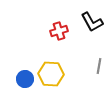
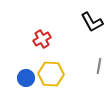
red cross: moved 17 px left, 8 px down; rotated 12 degrees counterclockwise
blue circle: moved 1 px right, 1 px up
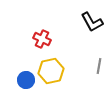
red cross: rotated 36 degrees counterclockwise
yellow hexagon: moved 3 px up; rotated 15 degrees counterclockwise
blue circle: moved 2 px down
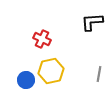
black L-shape: rotated 115 degrees clockwise
gray line: moved 8 px down
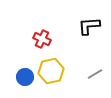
black L-shape: moved 3 px left, 4 px down
gray line: moved 4 px left; rotated 49 degrees clockwise
blue circle: moved 1 px left, 3 px up
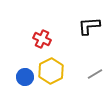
yellow hexagon: rotated 15 degrees counterclockwise
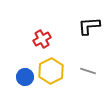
red cross: rotated 36 degrees clockwise
gray line: moved 7 px left, 3 px up; rotated 49 degrees clockwise
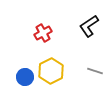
black L-shape: rotated 30 degrees counterclockwise
red cross: moved 1 px right, 6 px up
gray line: moved 7 px right
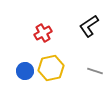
yellow hexagon: moved 3 px up; rotated 15 degrees clockwise
blue circle: moved 6 px up
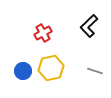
black L-shape: rotated 10 degrees counterclockwise
blue circle: moved 2 px left
